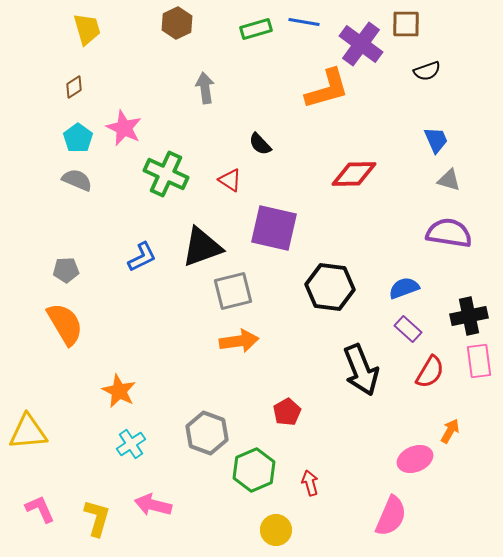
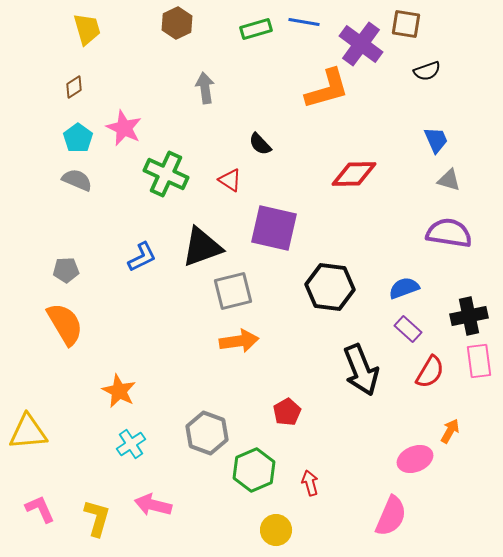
brown square at (406, 24): rotated 8 degrees clockwise
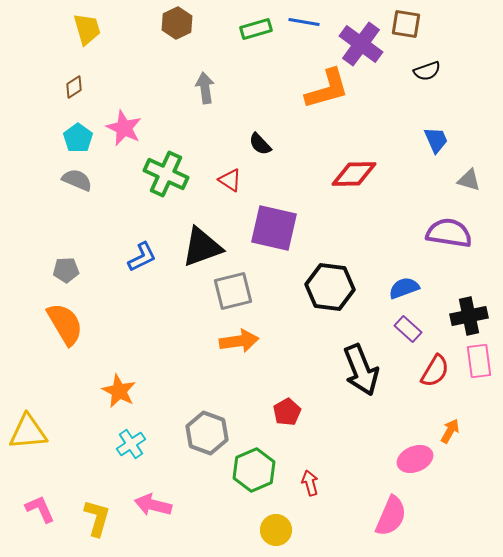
gray triangle at (449, 180): moved 20 px right
red semicircle at (430, 372): moved 5 px right, 1 px up
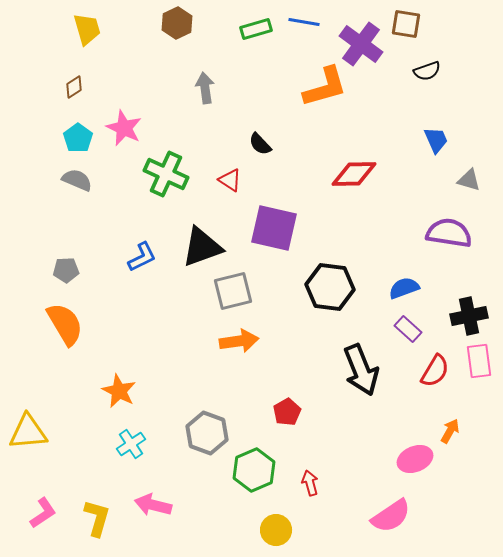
orange L-shape at (327, 89): moved 2 px left, 2 px up
pink L-shape at (40, 509): moved 3 px right, 4 px down; rotated 80 degrees clockwise
pink semicircle at (391, 516): rotated 33 degrees clockwise
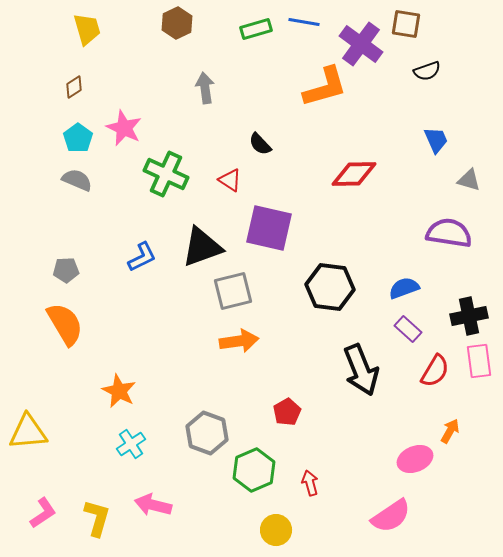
purple square at (274, 228): moved 5 px left
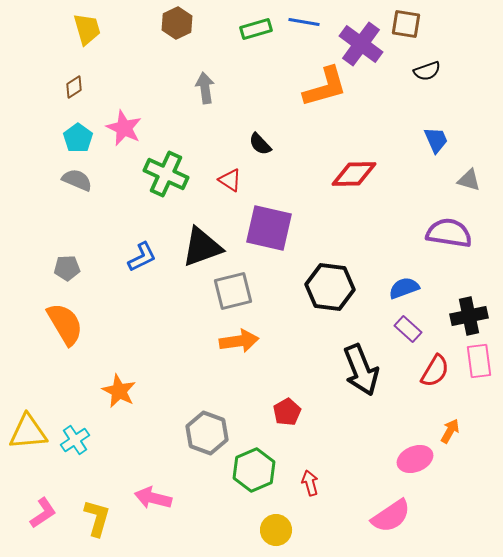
gray pentagon at (66, 270): moved 1 px right, 2 px up
cyan cross at (131, 444): moved 56 px left, 4 px up
pink arrow at (153, 505): moved 7 px up
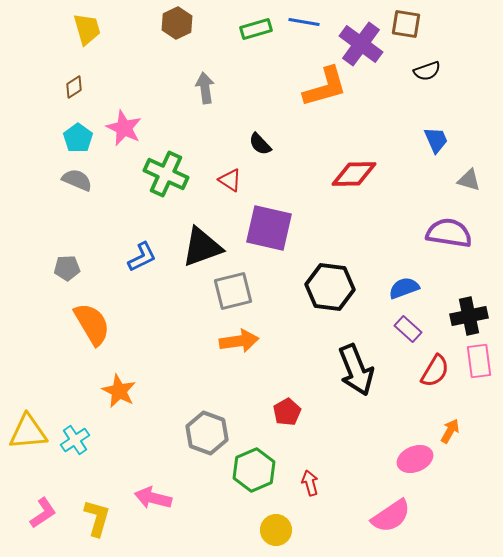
orange semicircle at (65, 324): moved 27 px right
black arrow at (361, 370): moved 5 px left
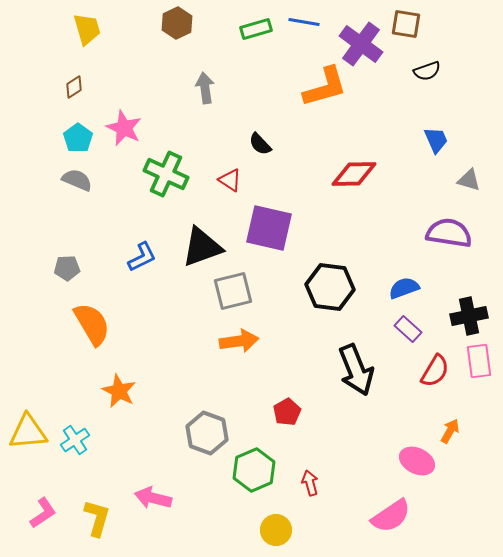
pink ellipse at (415, 459): moved 2 px right, 2 px down; rotated 48 degrees clockwise
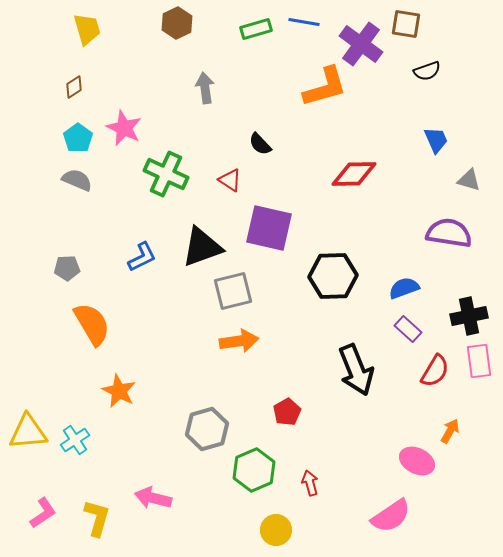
black hexagon at (330, 287): moved 3 px right, 11 px up; rotated 9 degrees counterclockwise
gray hexagon at (207, 433): moved 4 px up; rotated 24 degrees clockwise
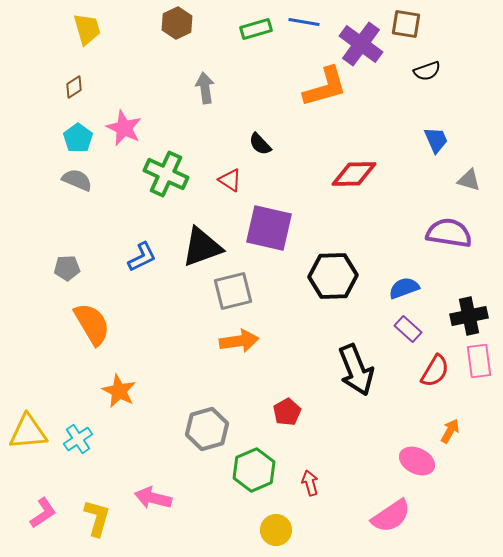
cyan cross at (75, 440): moved 3 px right, 1 px up
